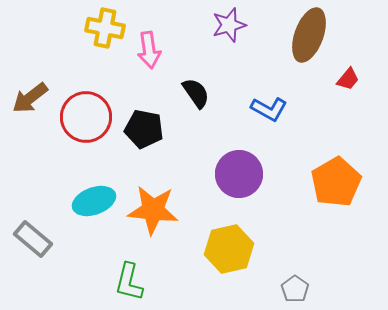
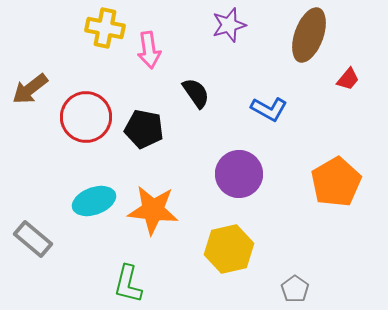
brown arrow: moved 9 px up
green L-shape: moved 1 px left, 2 px down
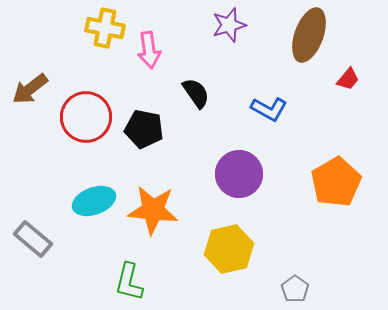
green L-shape: moved 1 px right, 2 px up
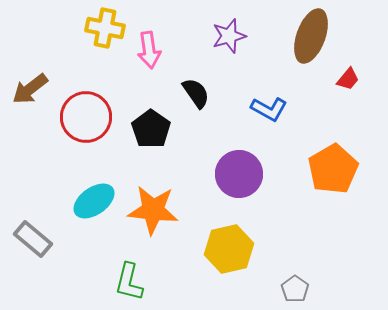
purple star: moved 11 px down
brown ellipse: moved 2 px right, 1 px down
black pentagon: moved 7 px right; rotated 24 degrees clockwise
orange pentagon: moved 3 px left, 13 px up
cyan ellipse: rotated 15 degrees counterclockwise
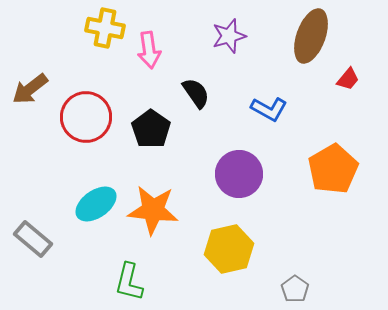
cyan ellipse: moved 2 px right, 3 px down
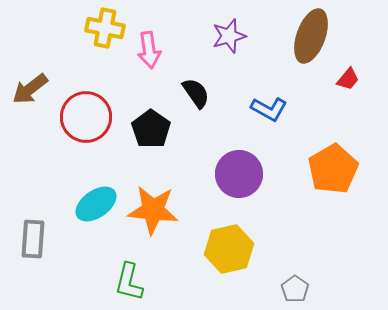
gray rectangle: rotated 54 degrees clockwise
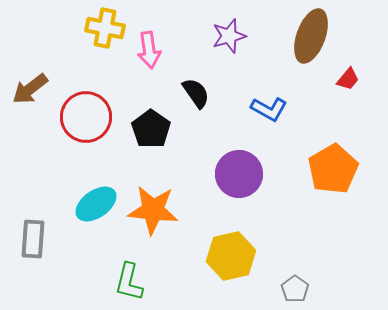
yellow hexagon: moved 2 px right, 7 px down
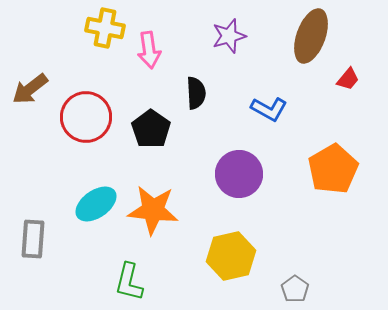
black semicircle: rotated 32 degrees clockwise
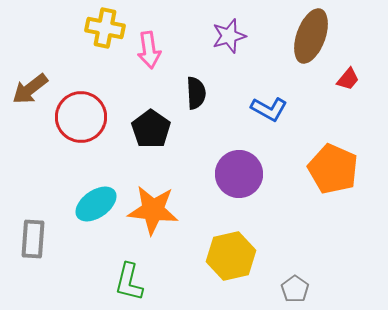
red circle: moved 5 px left
orange pentagon: rotated 18 degrees counterclockwise
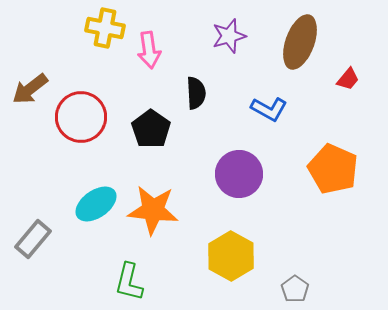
brown ellipse: moved 11 px left, 6 px down
gray rectangle: rotated 36 degrees clockwise
yellow hexagon: rotated 18 degrees counterclockwise
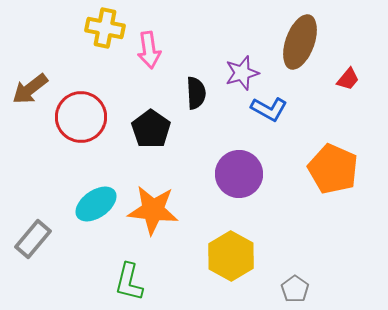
purple star: moved 13 px right, 37 px down
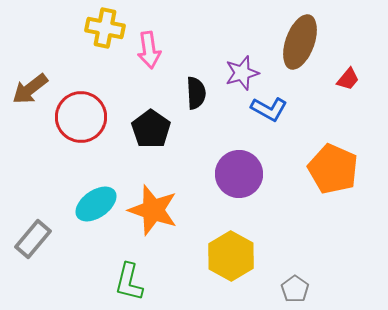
orange star: rotated 12 degrees clockwise
